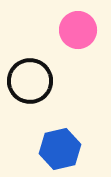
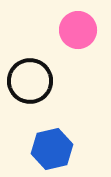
blue hexagon: moved 8 px left
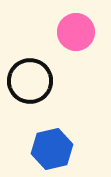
pink circle: moved 2 px left, 2 px down
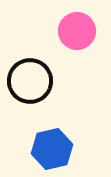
pink circle: moved 1 px right, 1 px up
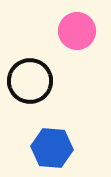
blue hexagon: moved 1 px up; rotated 18 degrees clockwise
